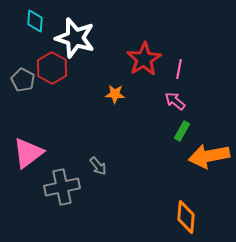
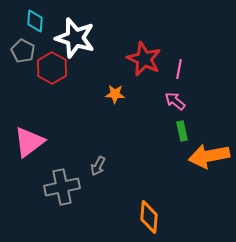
red star: rotated 16 degrees counterclockwise
gray pentagon: moved 29 px up
green rectangle: rotated 42 degrees counterclockwise
pink triangle: moved 1 px right, 11 px up
gray arrow: rotated 66 degrees clockwise
orange diamond: moved 37 px left
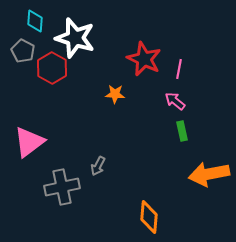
orange arrow: moved 18 px down
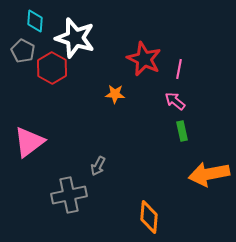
gray cross: moved 7 px right, 8 px down
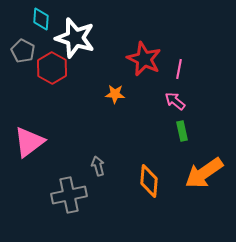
cyan diamond: moved 6 px right, 2 px up
gray arrow: rotated 138 degrees clockwise
orange arrow: moved 5 px left, 1 px up; rotated 24 degrees counterclockwise
orange diamond: moved 36 px up
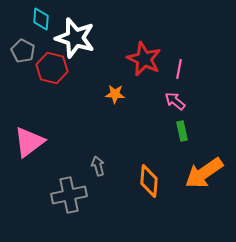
red hexagon: rotated 16 degrees counterclockwise
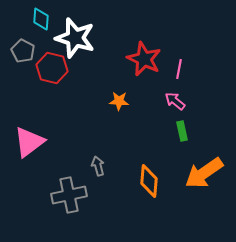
orange star: moved 4 px right, 7 px down
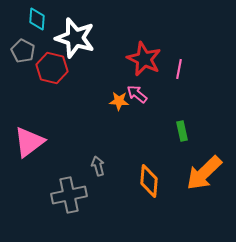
cyan diamond: moved 4 px left
pink arrow: moved 38 px left, 7 px up
orange arrow: rotated 9 degrees counterclockwise
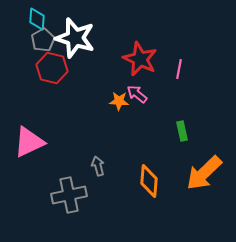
gray pentagon: moved 20 px right, 11 px up; rotated 15 degrees clockwise
red star: moved 4 px left
pink triangle: rotated 12 degrees clockwise
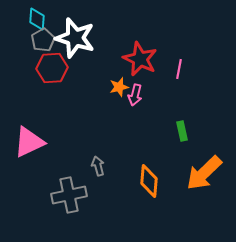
red hexagon: rotated 16 degrees counterclockwise
pink arrow: moved 2 px left, 1 px down; rotated 115 degrees counterclockwise
orange star: moved 14 px up; rotated 18 degrees counterclockwise
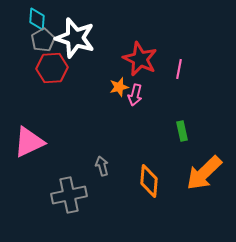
gray arrow: moved 4 px right
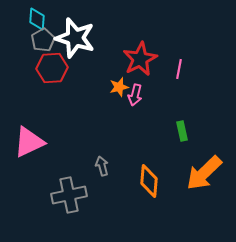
red star: rotated 20 degrees clockwise
